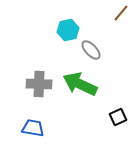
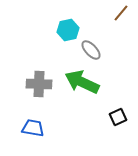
green arrow: moved 2 px right, 2 px up
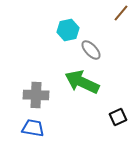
gray cross: moved 3 px left, 11 px down
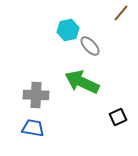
gray ellipse: moved 1 px left, 4 px up
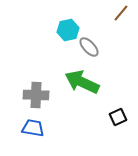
gray ellipse: moved 1 px left, 1 px down
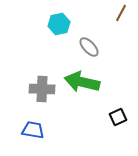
brown line: rotated 12 degrees counterclockwise
cyan hexagon: moved 9 px left, 6 px up
green arrow: rotated 12 degrees counterclockwise
gray cross: moved 6 px right, 6 px up
blue trapezoid: moved 2 px down
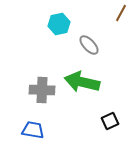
gray ellipse: moved 2 px up
gray cross: moved 1 px down
black square: moved 8 px left, 4 px down
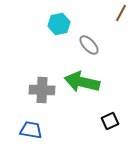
blue trapezoid: moved 2 px left
